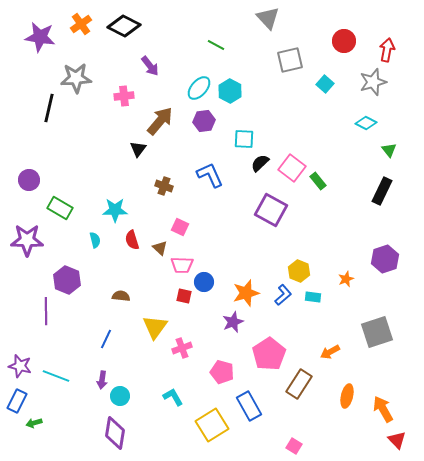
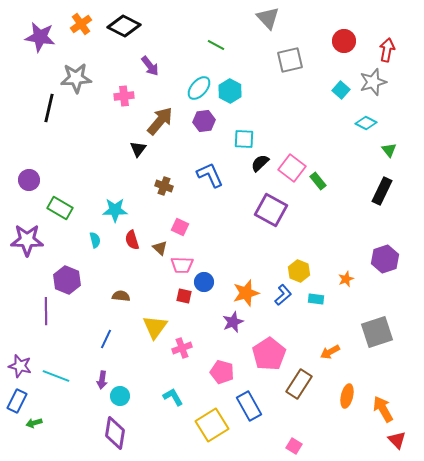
cyan square at (325, 84): moved 16 px right, 6 px down
cyan rectangle at (313, 297): moved 3 px right, 2 px down
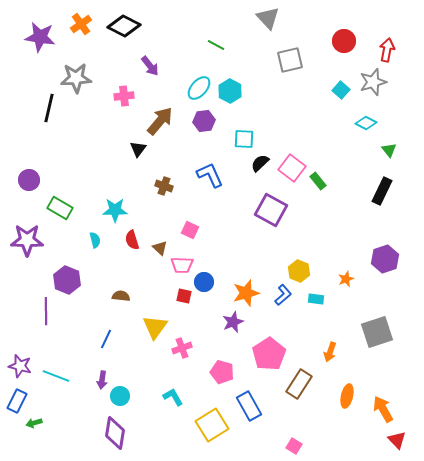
pink square at (180, 227): moved 10 px right, 3 px down
orange arrow at (330, 352): rotated 42 degrees counterclockwise
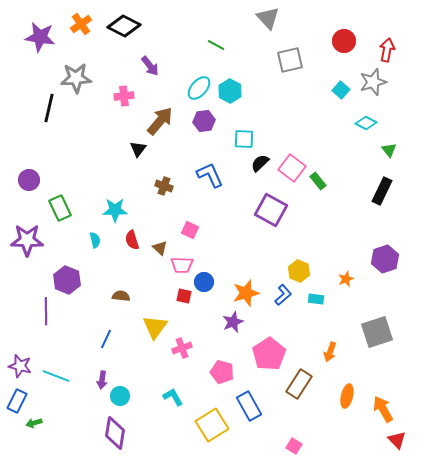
green rectangle at (60, 208): rotated 35 degrees clockwise
